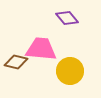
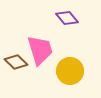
pink trapezoid: moved 1 px left, 1 px down; rotated 68 degrees clockwise
brown diamond: rotated 30 degrees clockwise
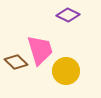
purple diamond: moved 1 px right, 3 px up; rotated 25 degrees counterclockwise
yellow circle: moved 4 px left
